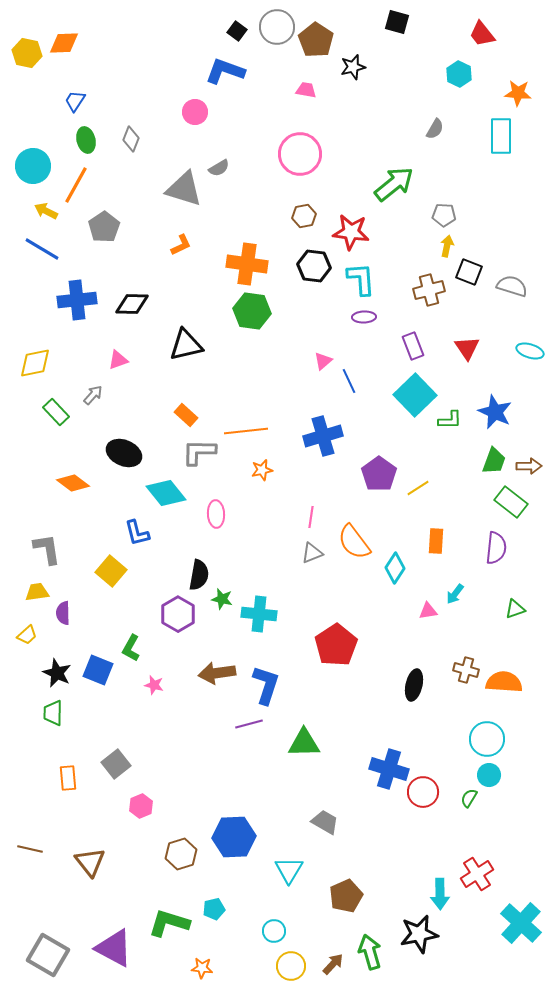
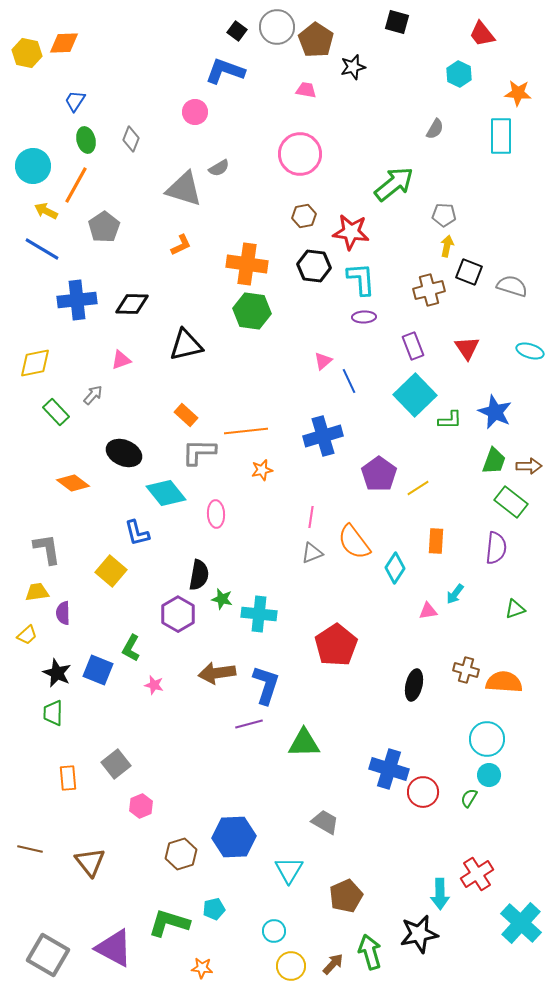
pink triangle at (118, 360): moved 3 px right
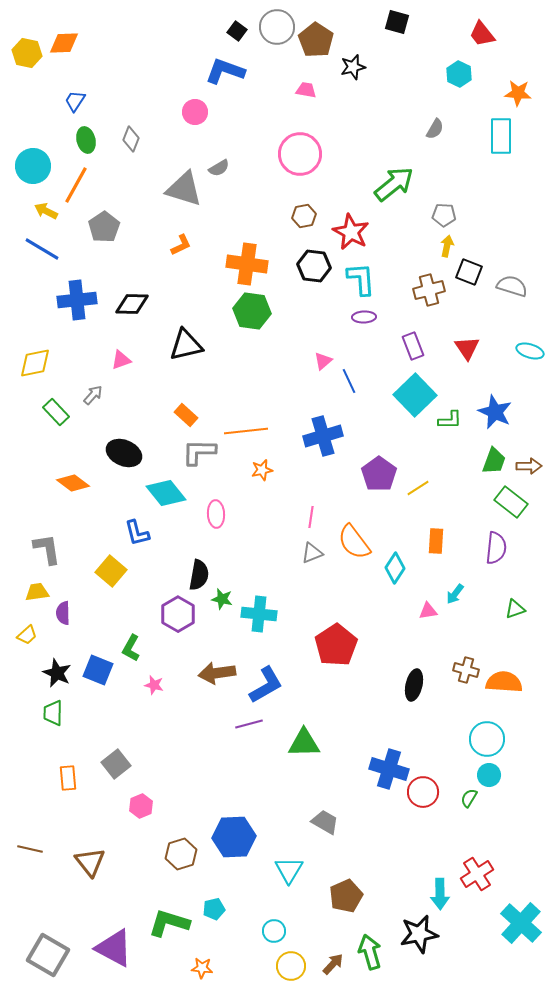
red star at (351, 232): rotated 21 degrees clockwise
blue L-shape at (266, 685): rotated 42 degrees clockwise
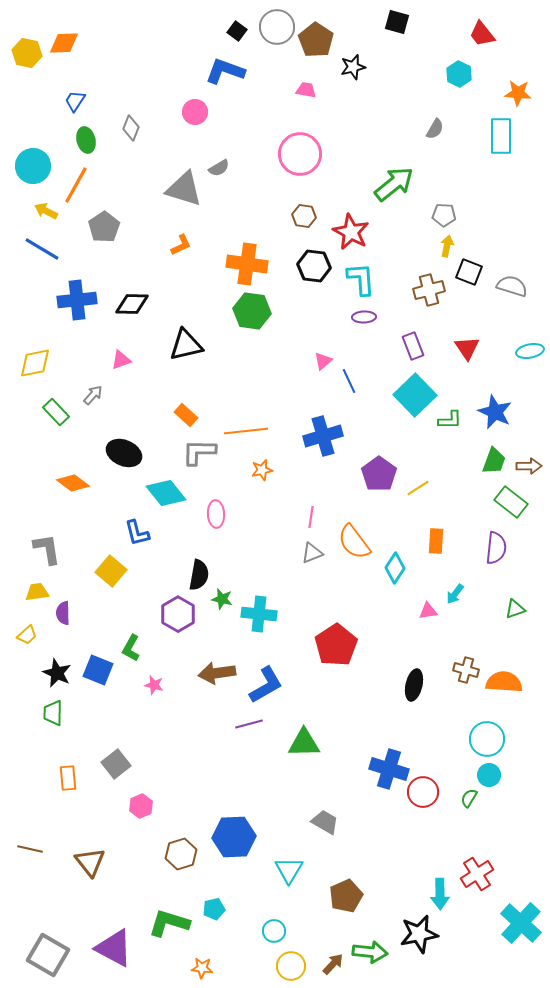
gray diamond at (131, 139): moved 11 px up
brown hexagon at (304, 216): rotated 20 degrees clockwise
cyan ellipse at (530, 351): rotated 28 degrees counterclockwise
green arrow at (370, 952): rotated 112 degrees clockwise
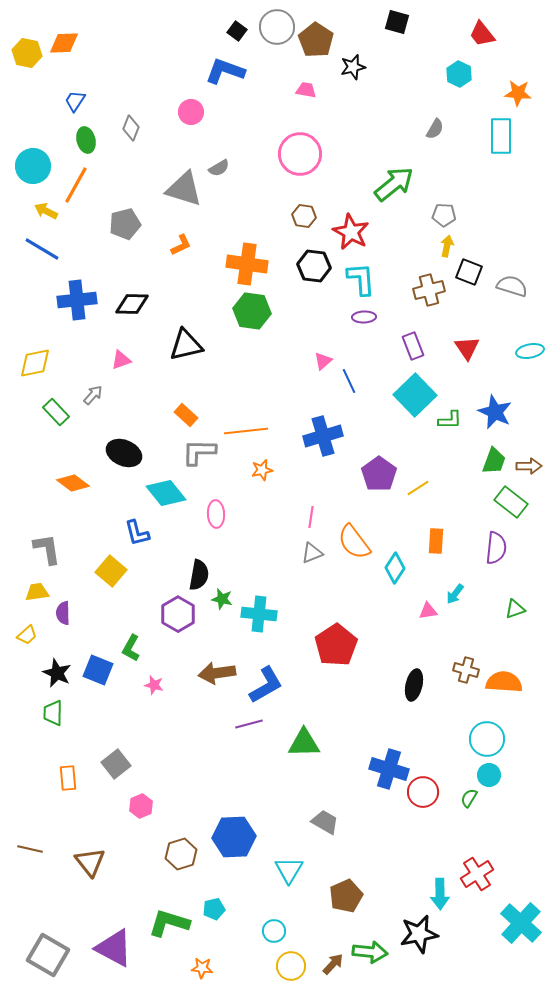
pink circle at (195, 112): moved 4 px left
gray pentagon at (104, 227): moved 21 px right, 3 px up; rotated 20 degrees clockwise
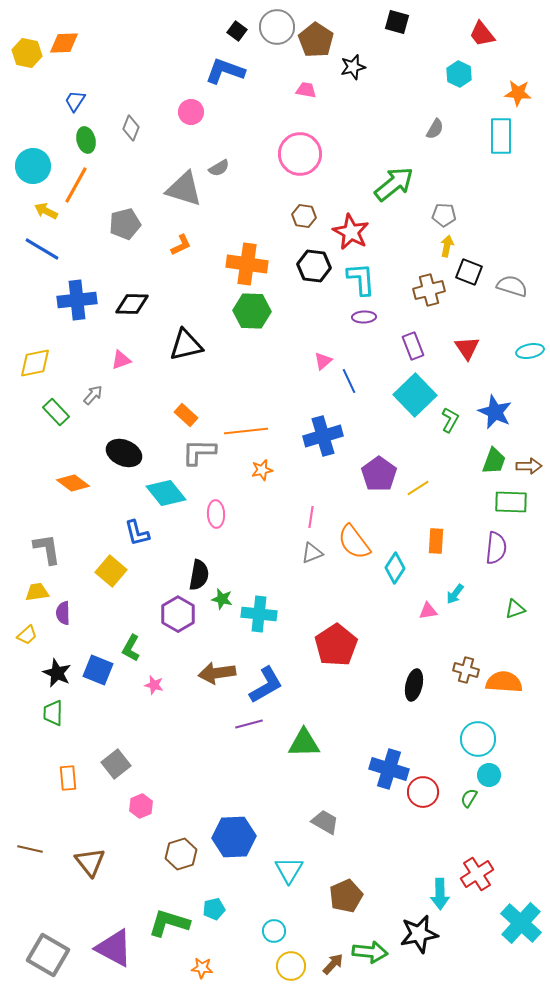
green hexagon at (252, 311): rotated 6 degrees counterclockwise
green L-shape at (450, 420): rotated 60 degrees counterclockwise
green rectangle at (511, 502): rotated 36 degrees counterclockwise
cyan circle at (487, 739): moved 9 px left
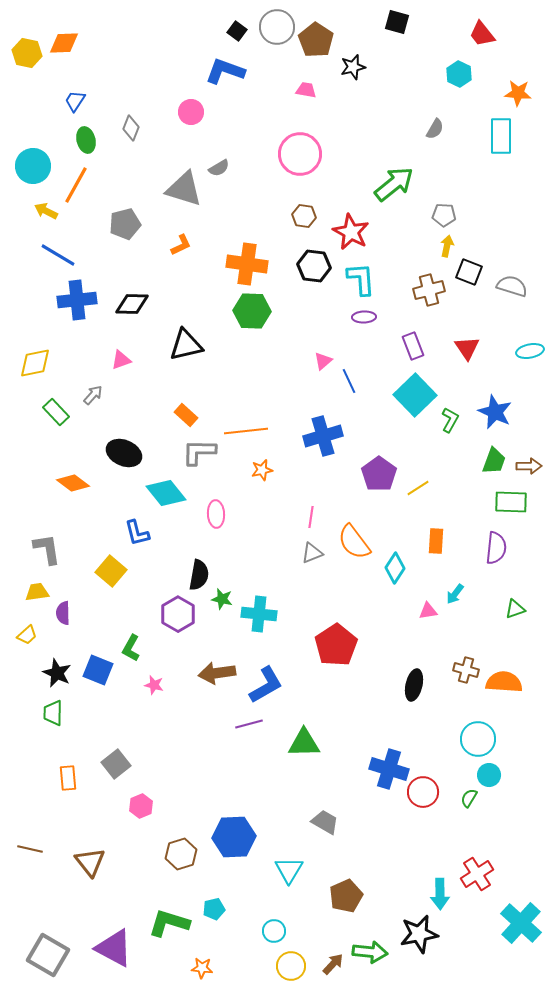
blue line at (42, 249): moved 16 px right, 6 px down
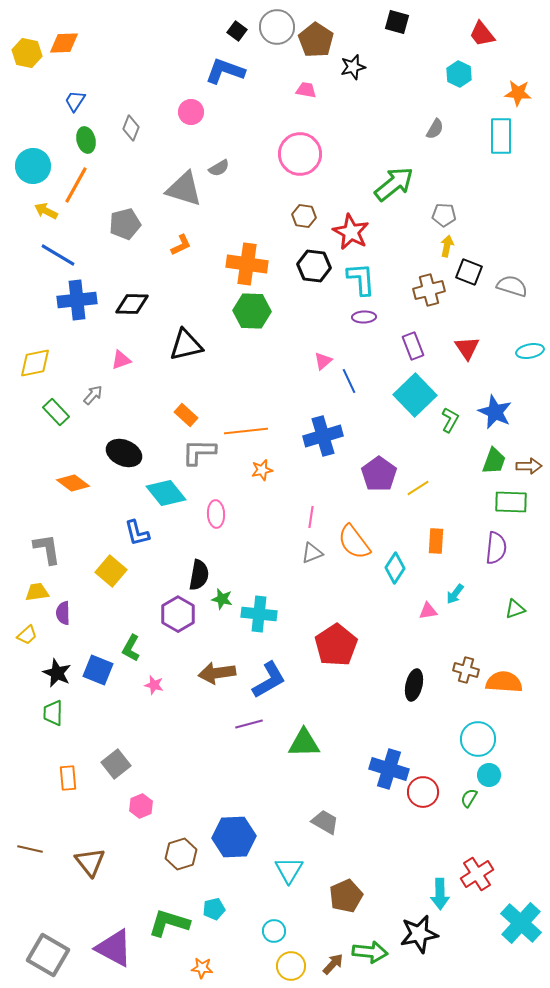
blue L-shape at (266, 685): moved 3 px right, 5 px up
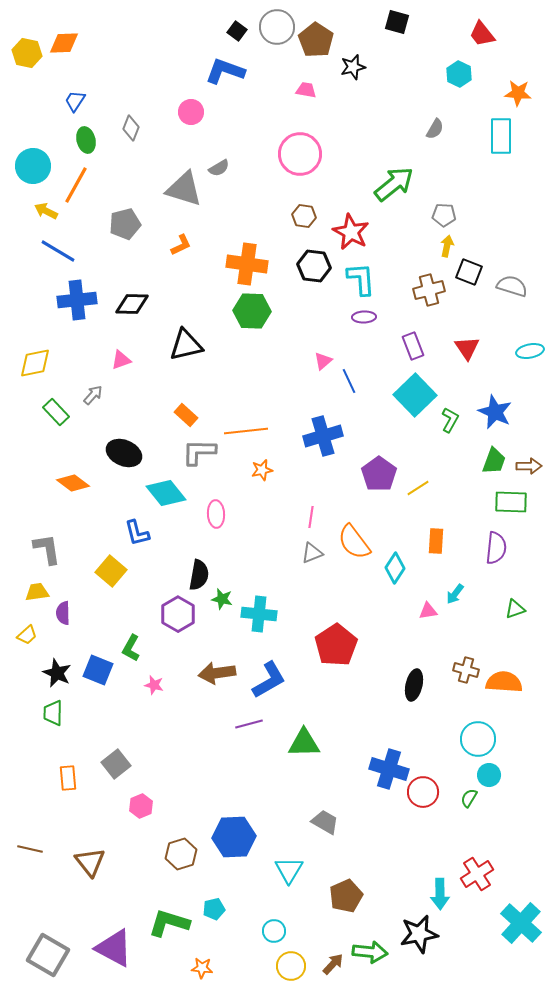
blue line at (58, 255): moved 4 px up
